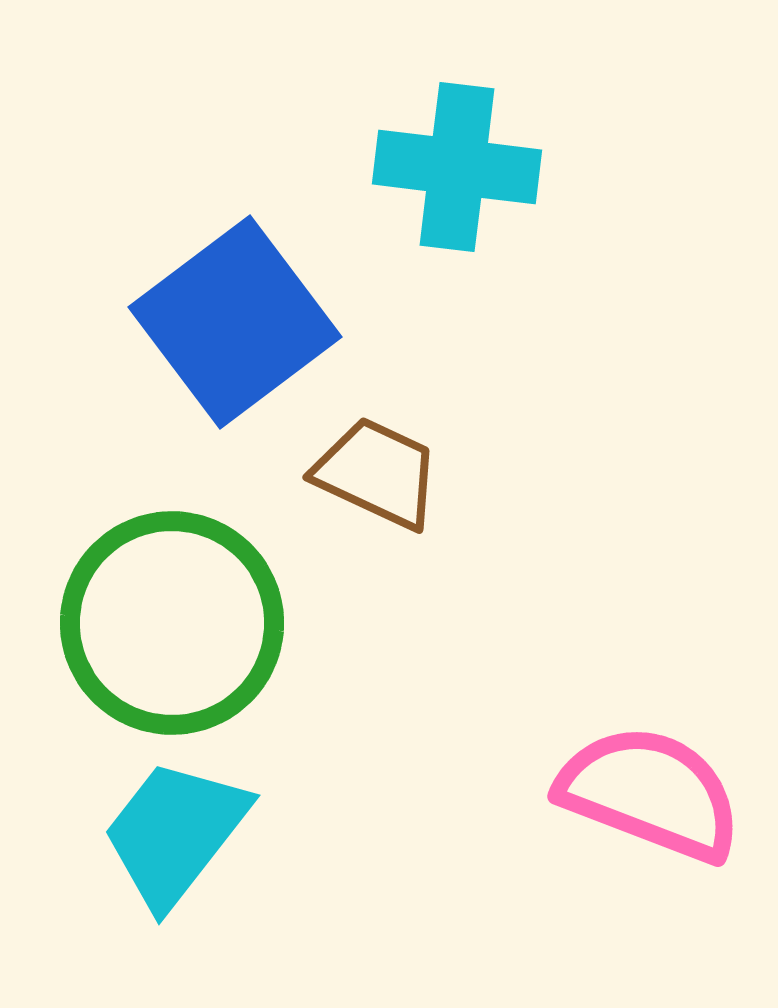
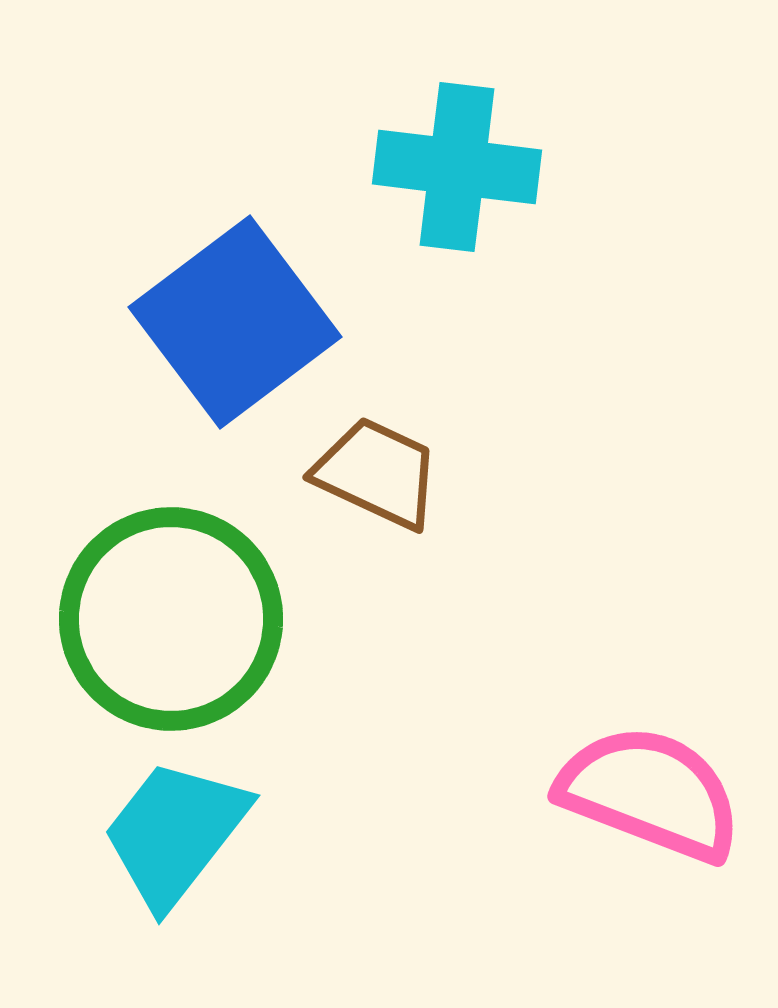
green circle: moved 1 px left, 4 px up
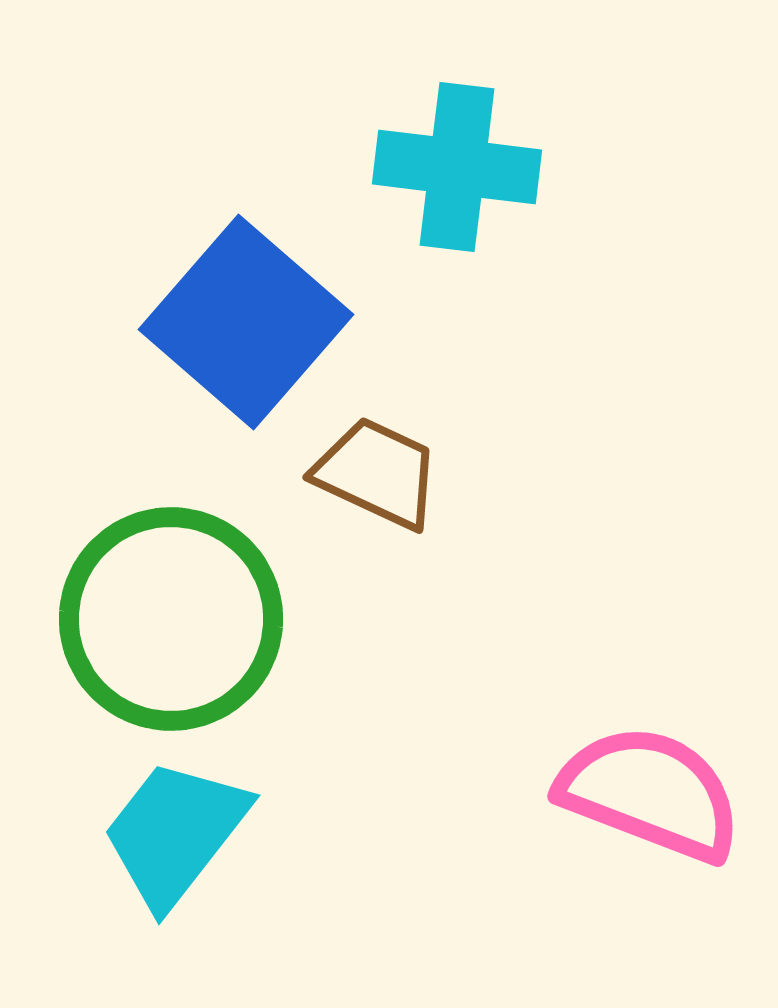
blue square: moved 11 px right; rotated 12 degrees counterclockwise
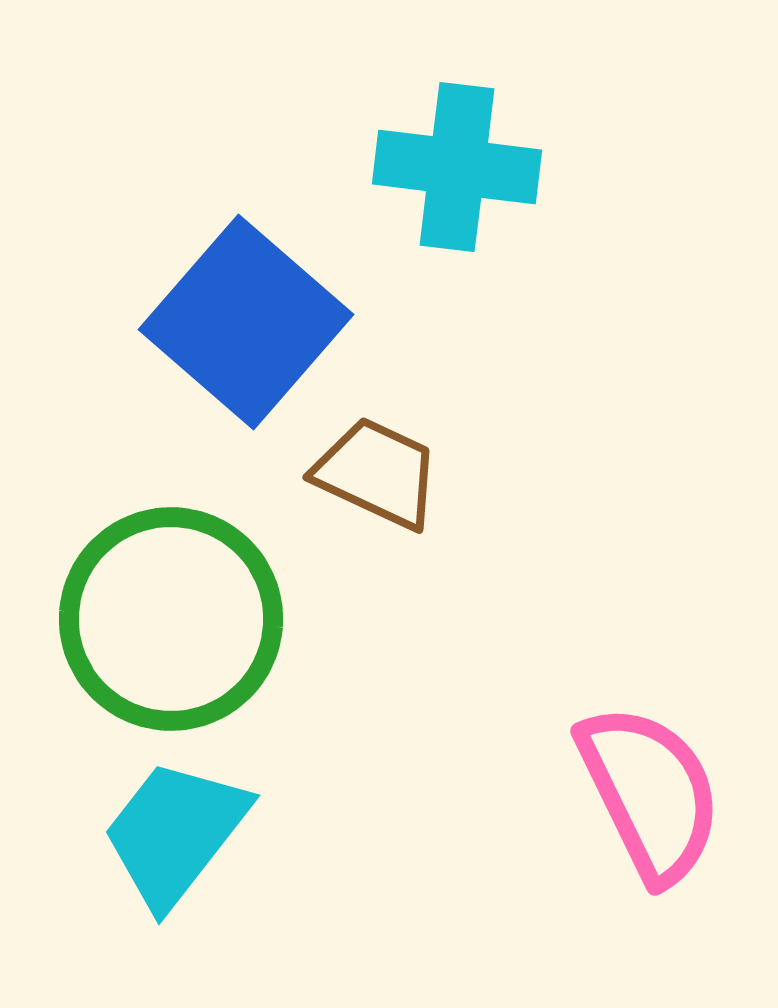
pink semicircle: rotated 43 degrees clockwise
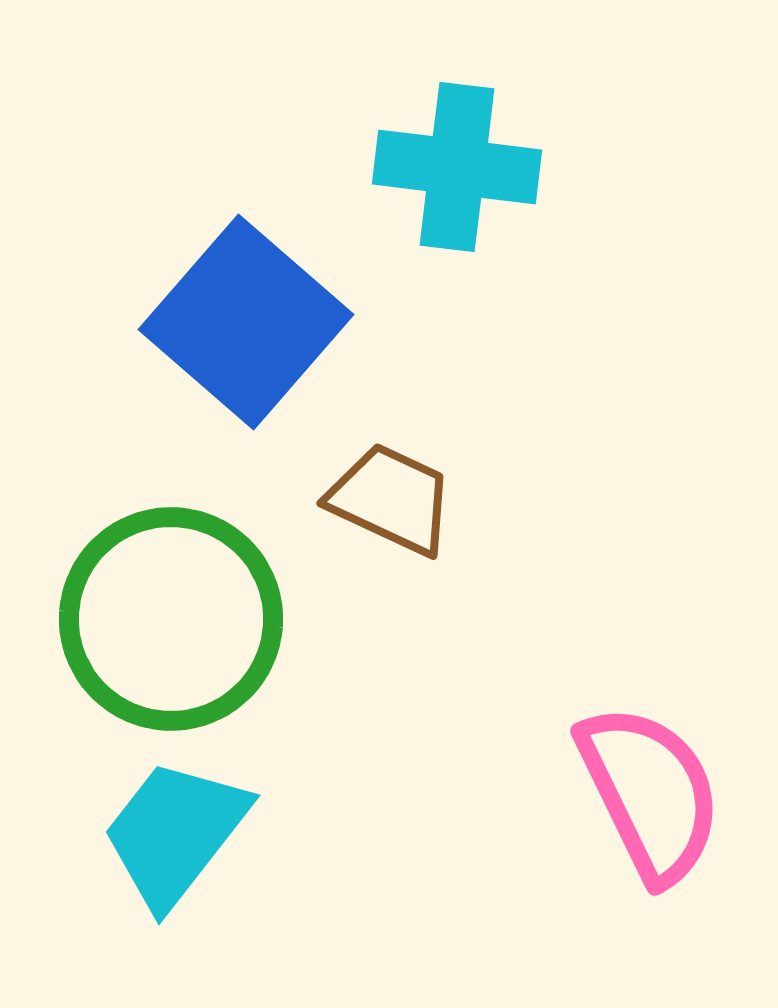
brown trapezoid: moved 14 px right, 26 px down
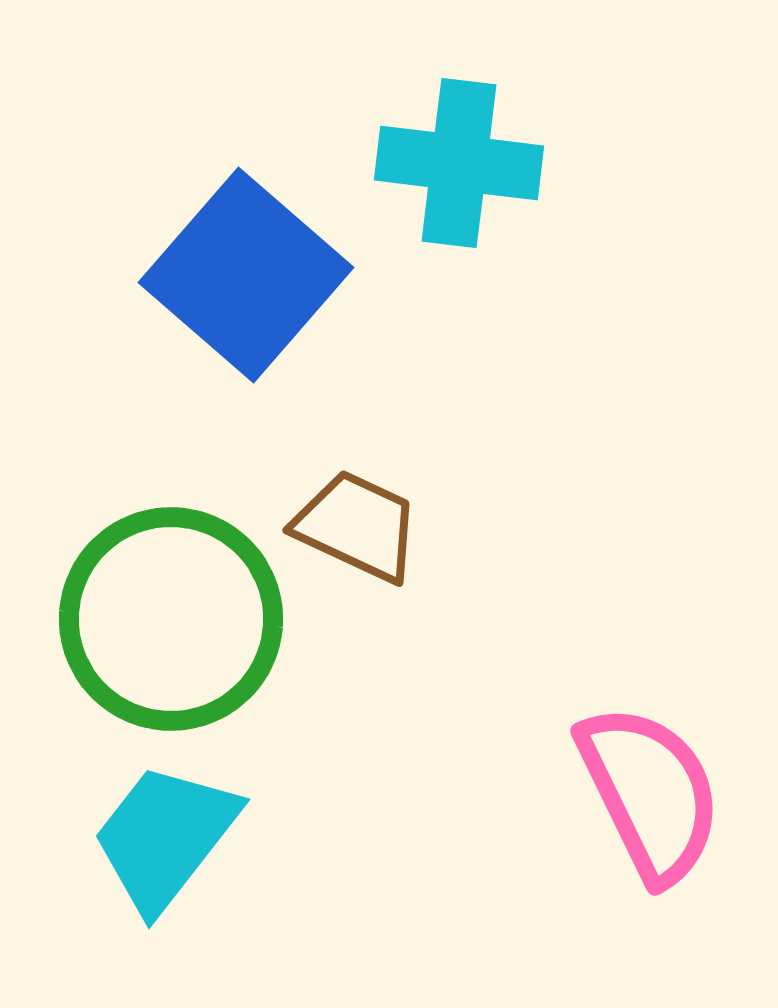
cyan cross: moved 2 px right, 4 px up
blue square: moved 47 px up
brown trapezoid: moved 34 px left, 27 px down
cyan trapezoid: moved 10 px left, 4 px down
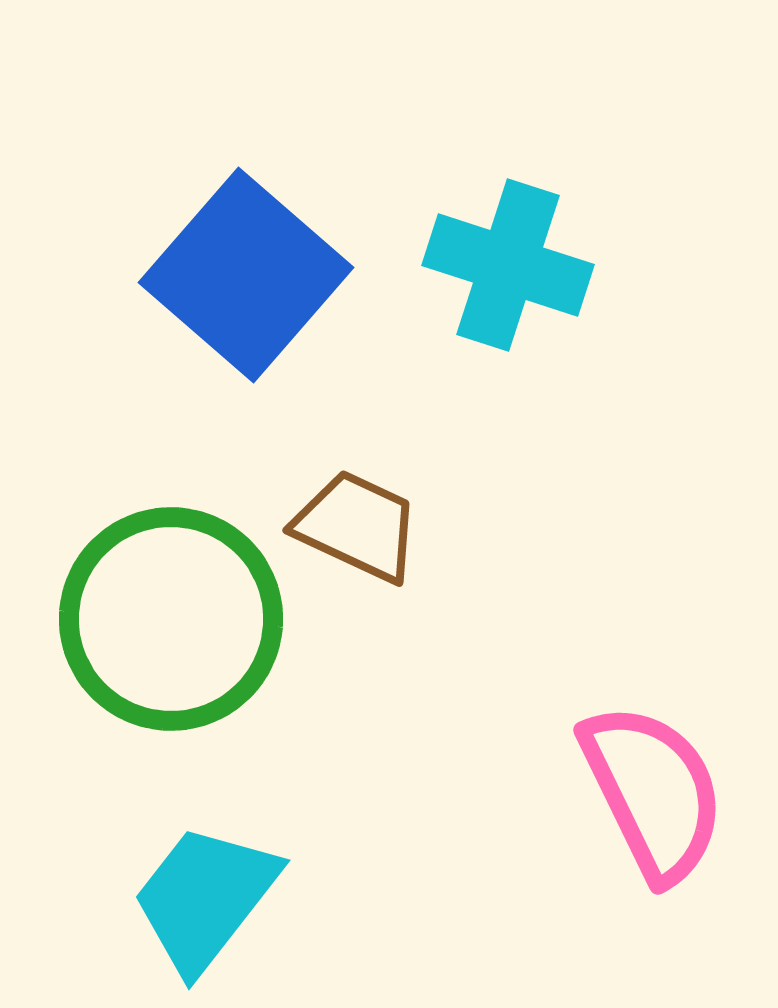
cyan cross: moved 49 px right, 102 px down; rotated 11 degrees clockwise
pink semicircle: moved 3 px right, 1 px up
cyan trapezoid: moved 40 px right, 61 px down
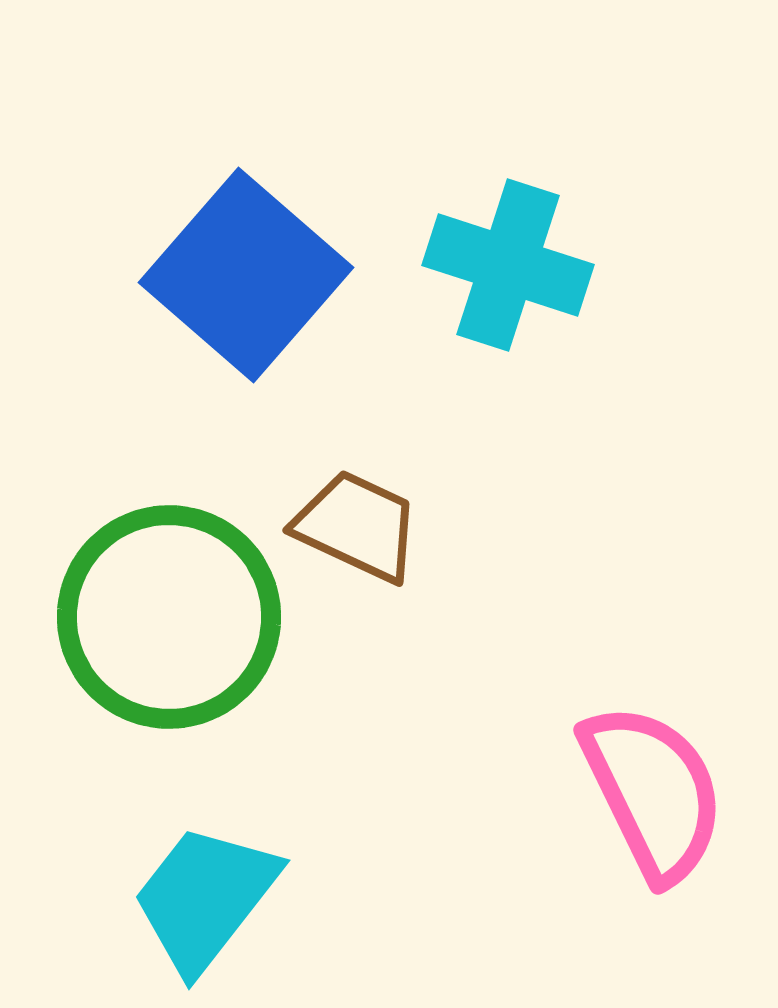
green circle: moved 2 px left, 2 px up
